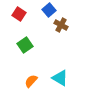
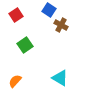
blue square: rotated 16 degrees counterclockwise
red square: moved 3 px left, 1 px down; rotated 24 degrees clockwise
orange semicircle: moved 16 px left
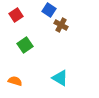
orange semicircle: rotated 64 degrees clockwise
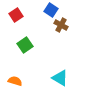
blue square: moved 2 px right
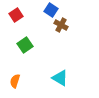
orange semicircle: rotated 88 degrees counterclockwise
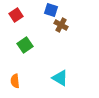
blue square: rotated 16 degrees counterclockwise
orange semicircle: rotated 24 degrees counterclockwise
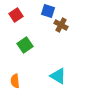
blue square: moved 3 px left, 1 px down
cyan triangle: moved 2 px left, 2 px up
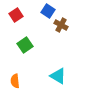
blue square: rotated 16 degrees clockwise
